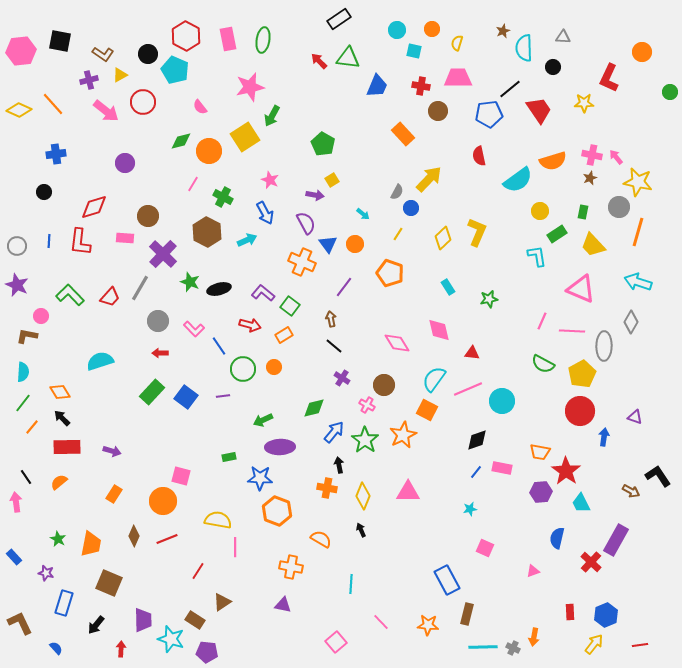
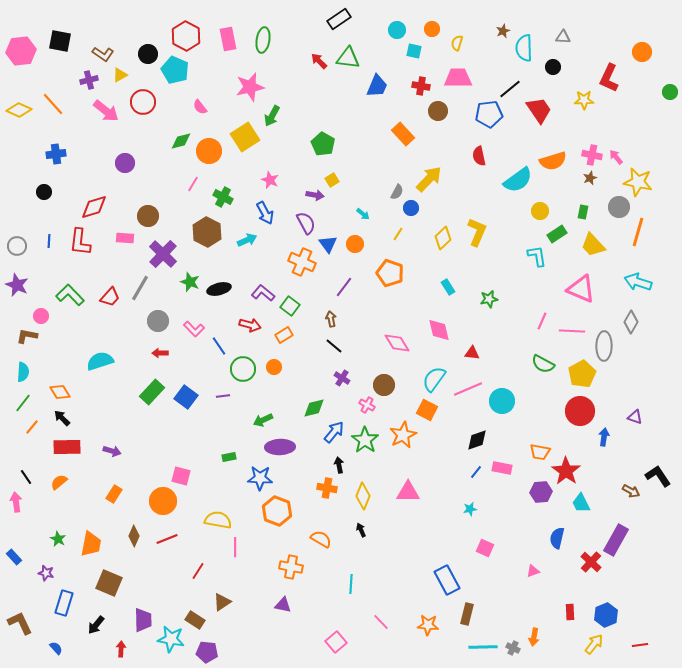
yellow star at (584, 103): moved 3 px up
cyan star at (171, 639): rotated 8 degrees counterclockwise
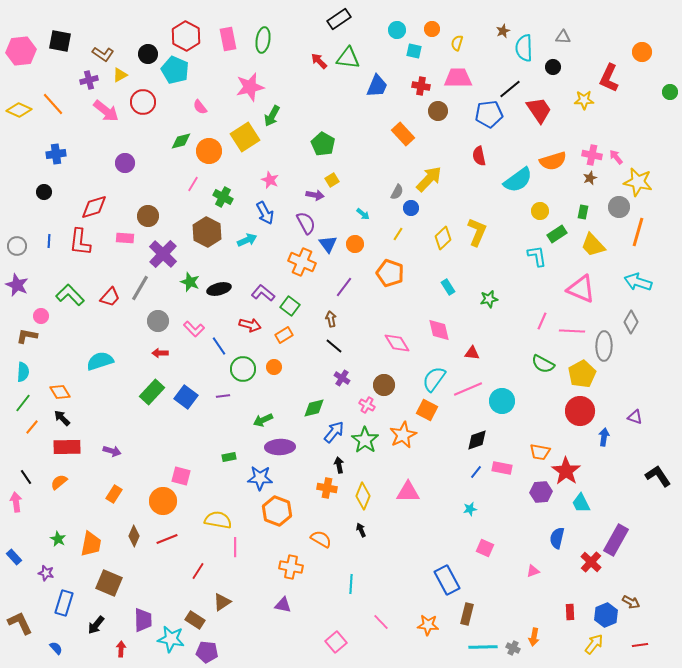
brown arrow at (631, 491): moved 111 px down
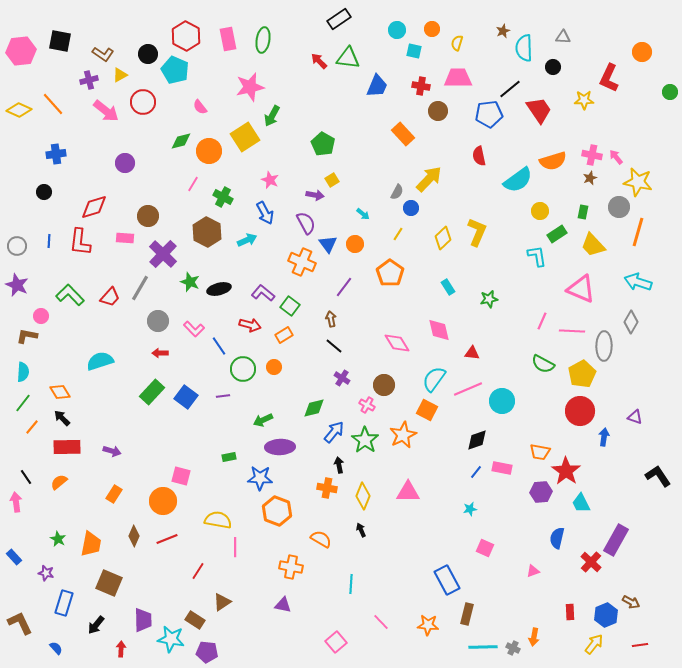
orange pentagon at (390, 273): rotated 16 degrees clockwise
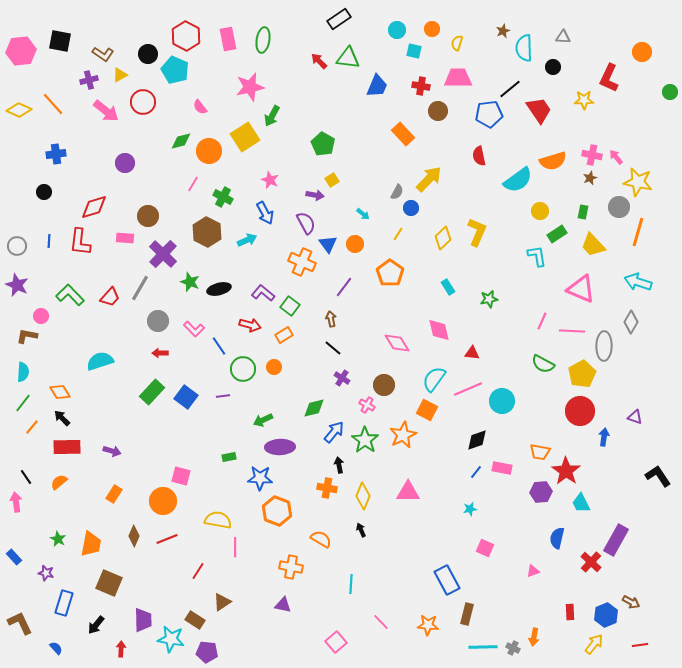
black line at (334, 346): moved 1 px left, 2 px down
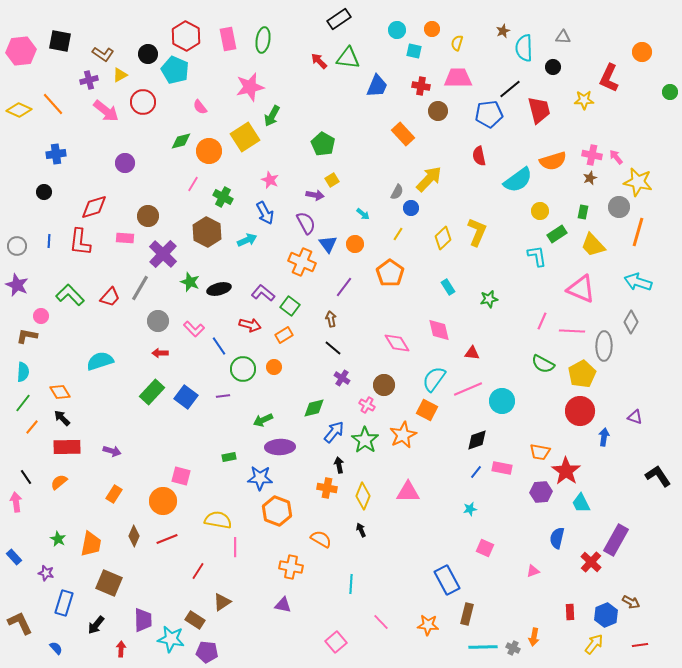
red trapezoid at (539, 110): rotated 20 degrees clockwise
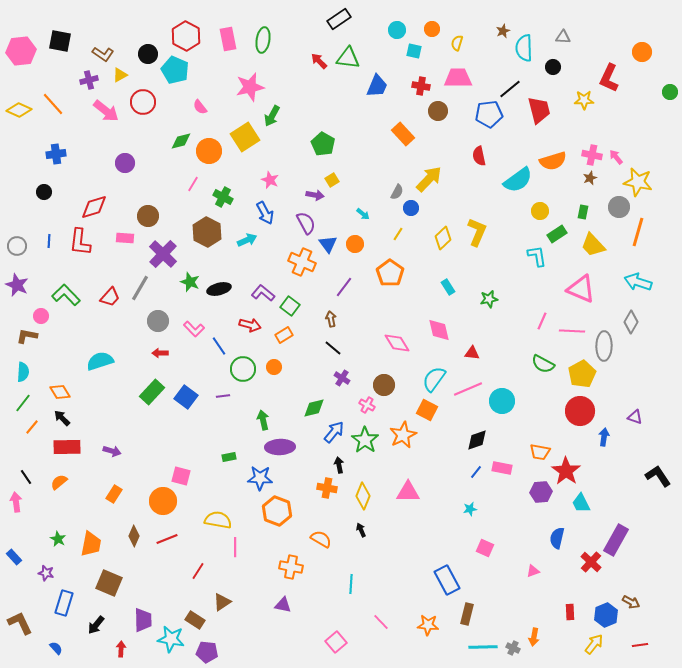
green L-shape at (70, 295): moved 4 px left
green arrow at (263, 420): rotated 102 degrees clockwise
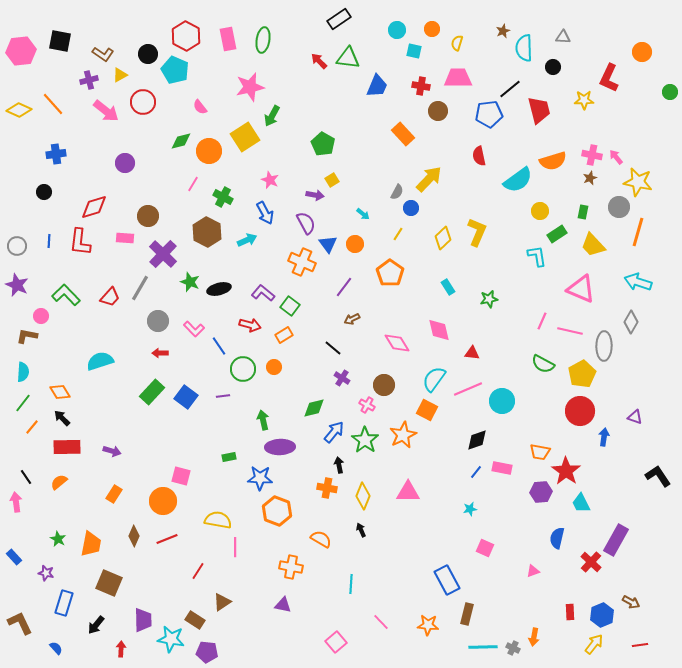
brown arrow at (331, 319): moved 21 px right; rotated 105 degrees counterclockwise
pink line at (572, 331): moved 2 px left; rotated 10 degrees clockwise
blue hexagon at (606, 615): moved 4 px left
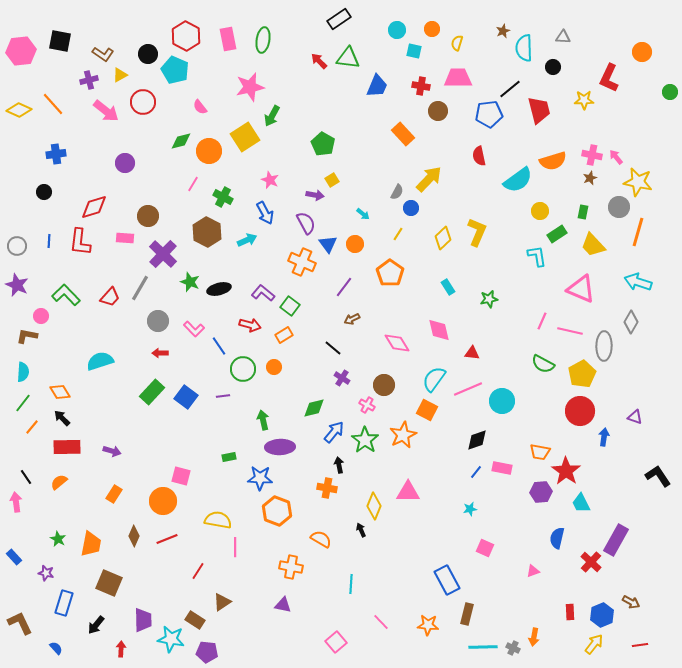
yellow diamond at (363, 496): moved 11 px right, 10 px down
